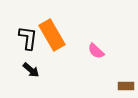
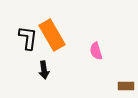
pink semicircle: rotated 30 degrees clockwise
black arrow: moved 13 px right; rotated 42 degrees clockwise
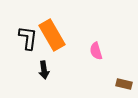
brown rectangle: moved 2 px left, 2 px up; rotated 14 degrees clockwise
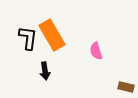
black arrow: moved 1 px right, 1 px down
brown rectangle: moved 2 px right, 3 px down
